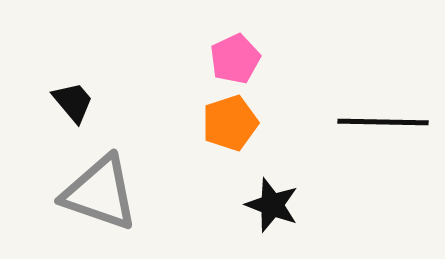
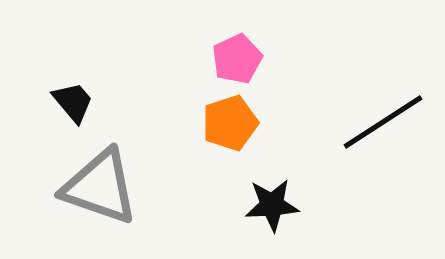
pink pentagon: moved 2 px right
black line: rotated 34 degrees counterclockwise
gray triangle: moved 6 px up
black star: rotated 24 degrees counterclockwise
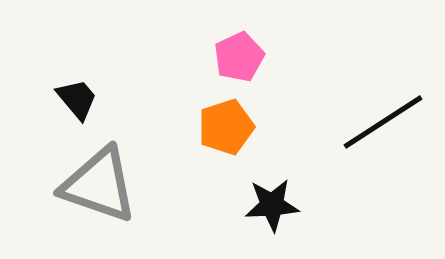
pink pentagon: moved 2 px right, 2 px up
black trapezoid: moved 4 px right, 3 px up
orange pentagon: moved 4 px left, 4 px down
gray triangle: moved 1 px left, 2 px up
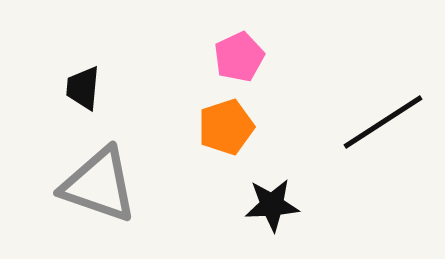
black trapezoid: moved 6 px right, 11 px up; rotated 135 degrees counterclockwise
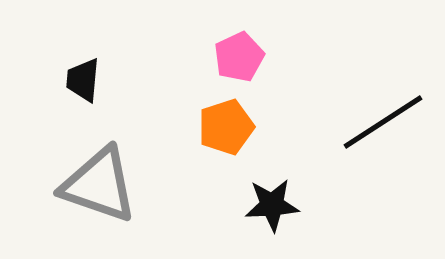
black trapezoid: moved 8 px up
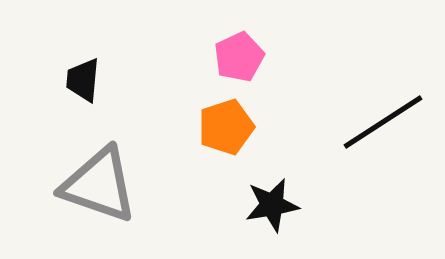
black star: rotated 6 degrees counterclockwise
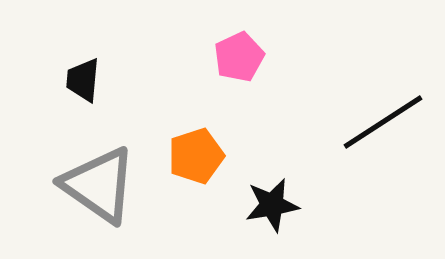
orange pentagon: moved 30 px left, 29 px down
gray triangle: rotated 16 degrees clockwise
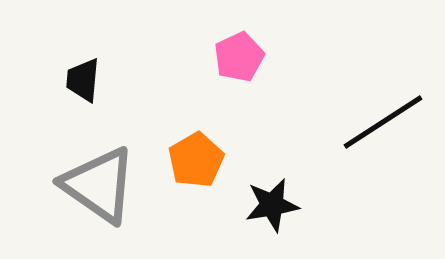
orange pentagon: moved 4 px down; rotated 12 degrees counterclockwise
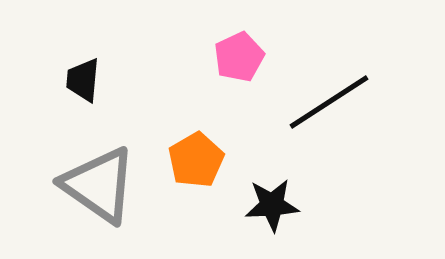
black line: moved 54 px left, 20 px up
black star: rotated 6 degrees clockwise
